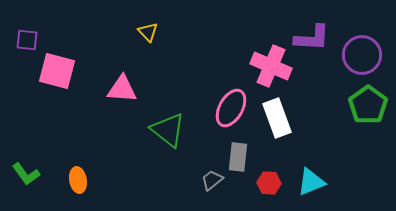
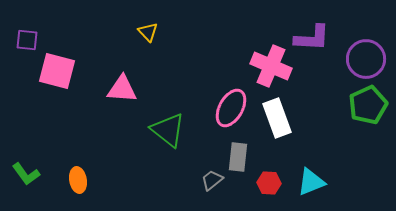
purple circle: moved 4 px right, 4 px down
green pentagon: rotated 12 degrees clockwise
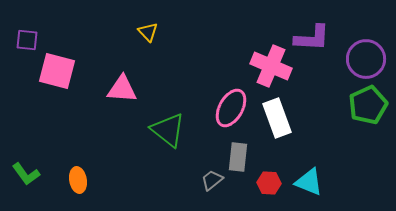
cyan triangle: moved 2 px left; rotated 44 degrees clockwise
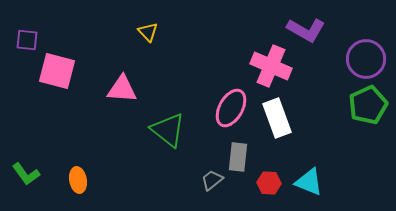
purple L-shape: moved 6 px left, 8 px up; rotated 27 degrees clockwise
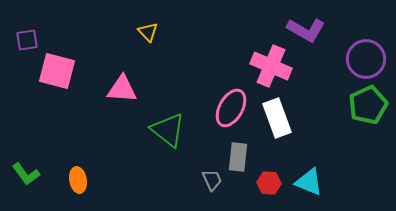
purple square: rotated 15 degrees counterclockwise
gray trapezoid: rotated 105 degrees clockwise
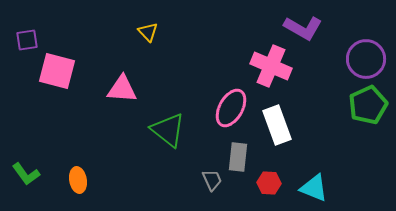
purple L-shape: moved 3 px left, 2 px up
white rectangle: moved 7 px down
cyan triangle: moved 5 px right, 6 px down
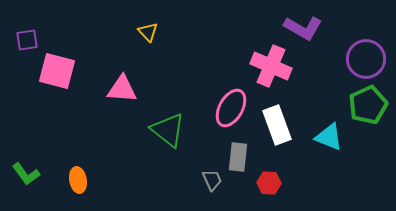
cyan triangle: moved 15 px right, 51 px up
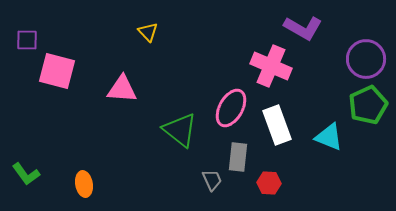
purple square: rotated 10 degrees clockwise
green triangle: moved 12 px right
orange ellipse: moved 6 px right, 4 px down
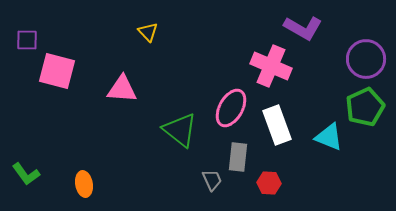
green pentagon: moved 3 px left, 2 px down
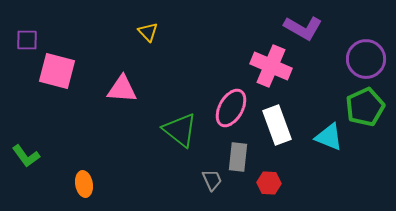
green L-shape: moved 18 px up
